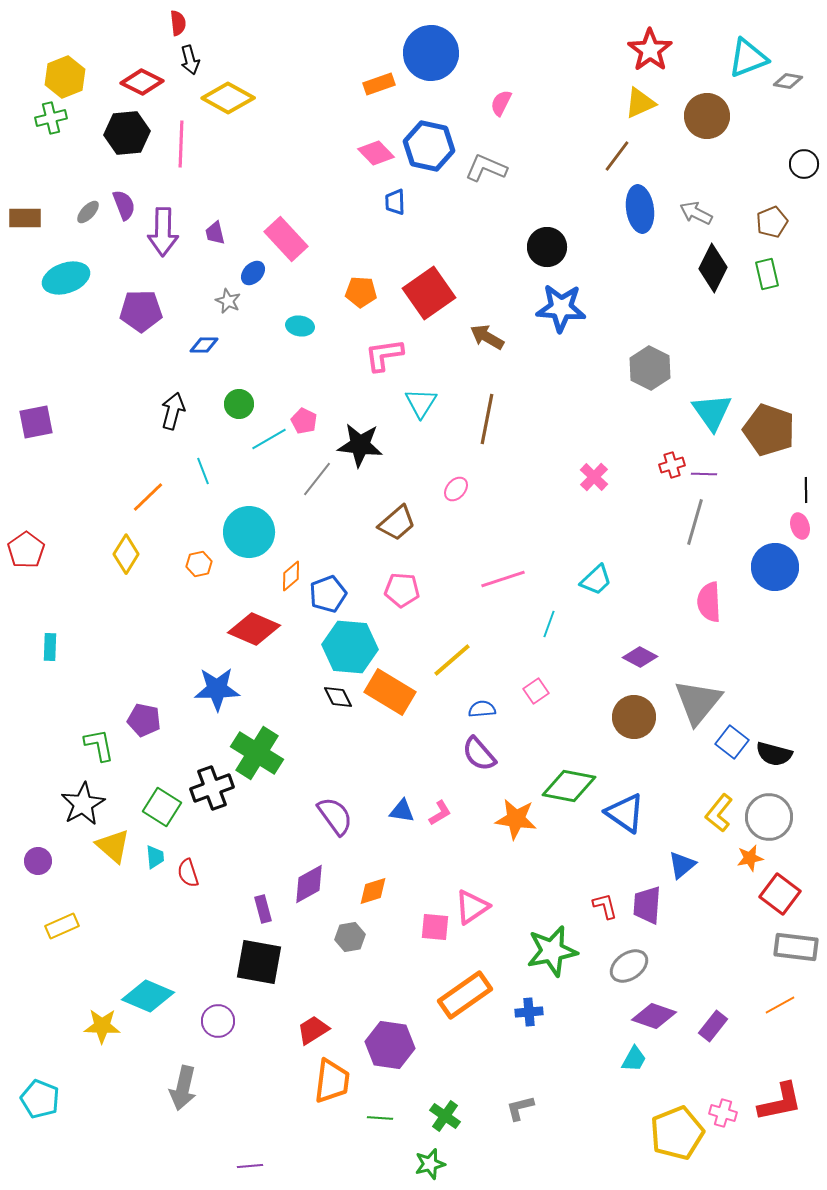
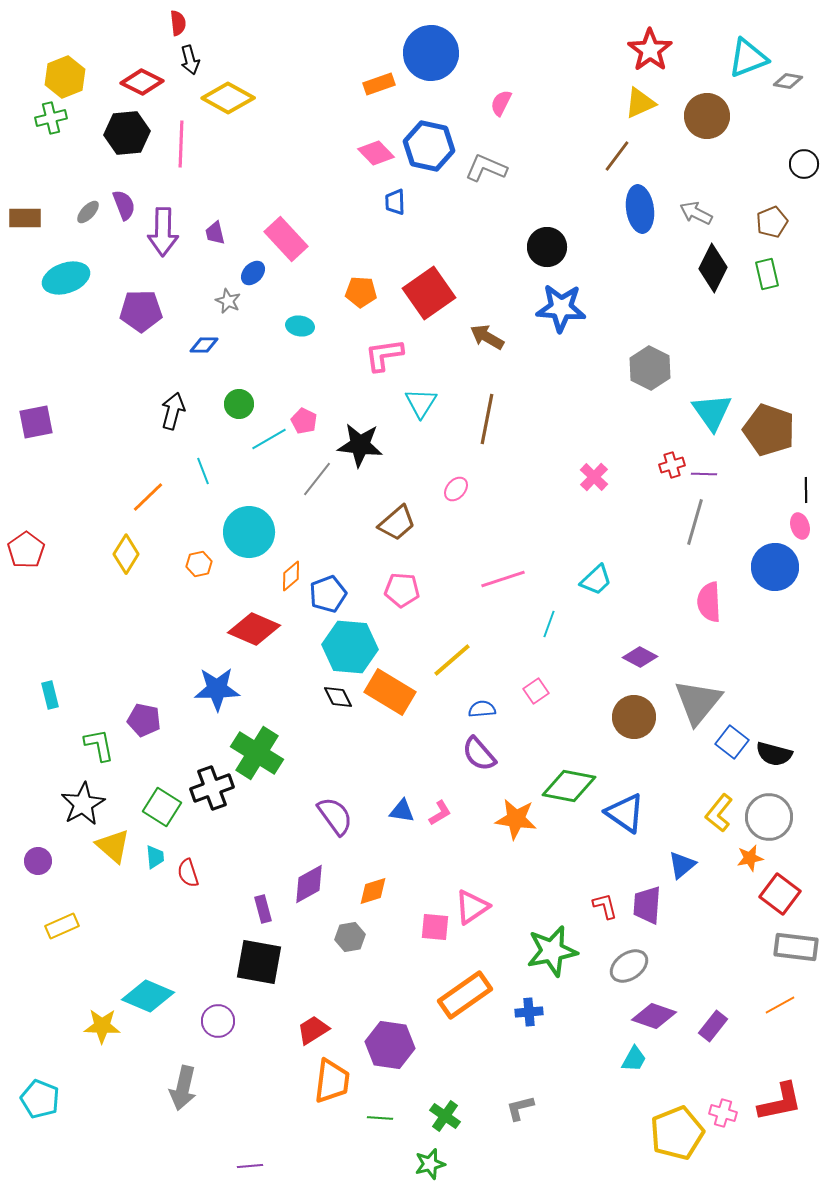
cyan rectangle at (50, 647): moved 48 px down; rotated 16 degrees counterclockwise
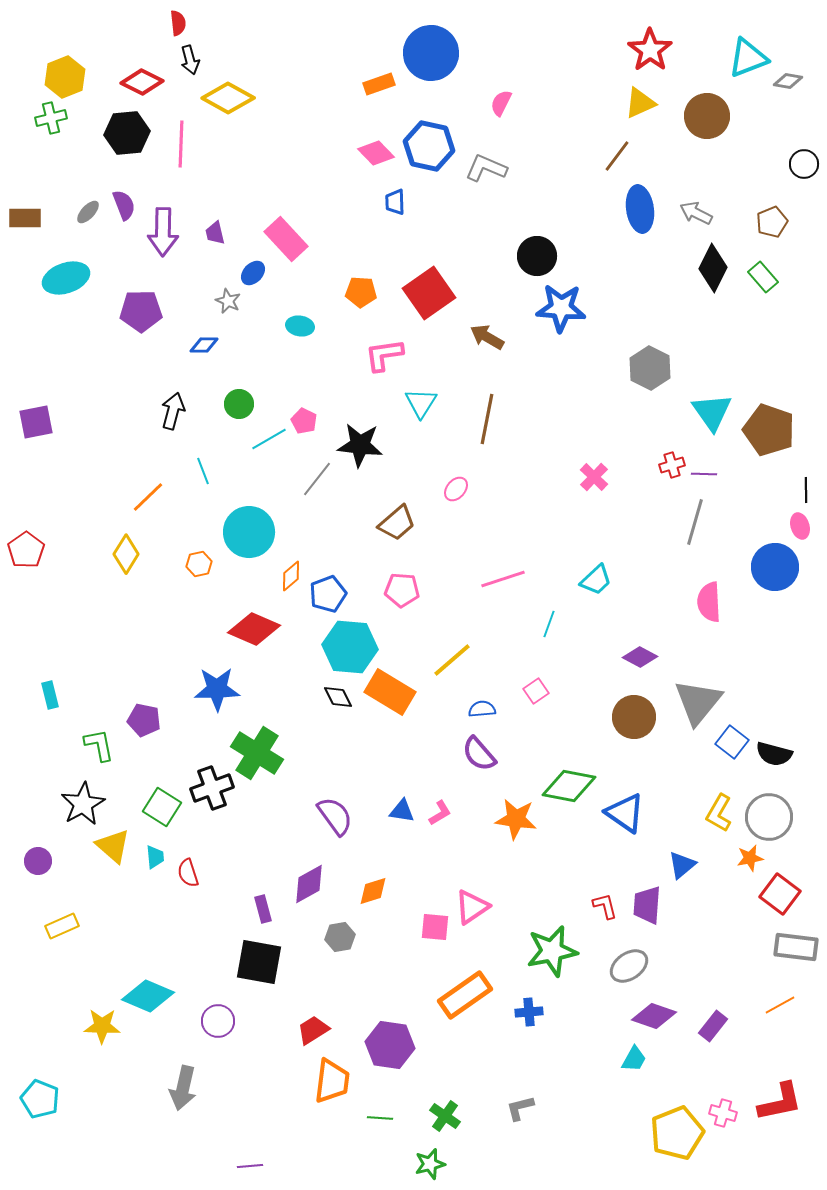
black circle at (547, 247): moved 10 px left, 9 px down
green rectangle at (767, 274): moved 4 px left, 3 px down; rotated 28 degrees counterclockwise
yellow L-shape at (719, 813): rotated 9 degrees counterclockwise
gray hexagon at (350, 937): moved 10 px left
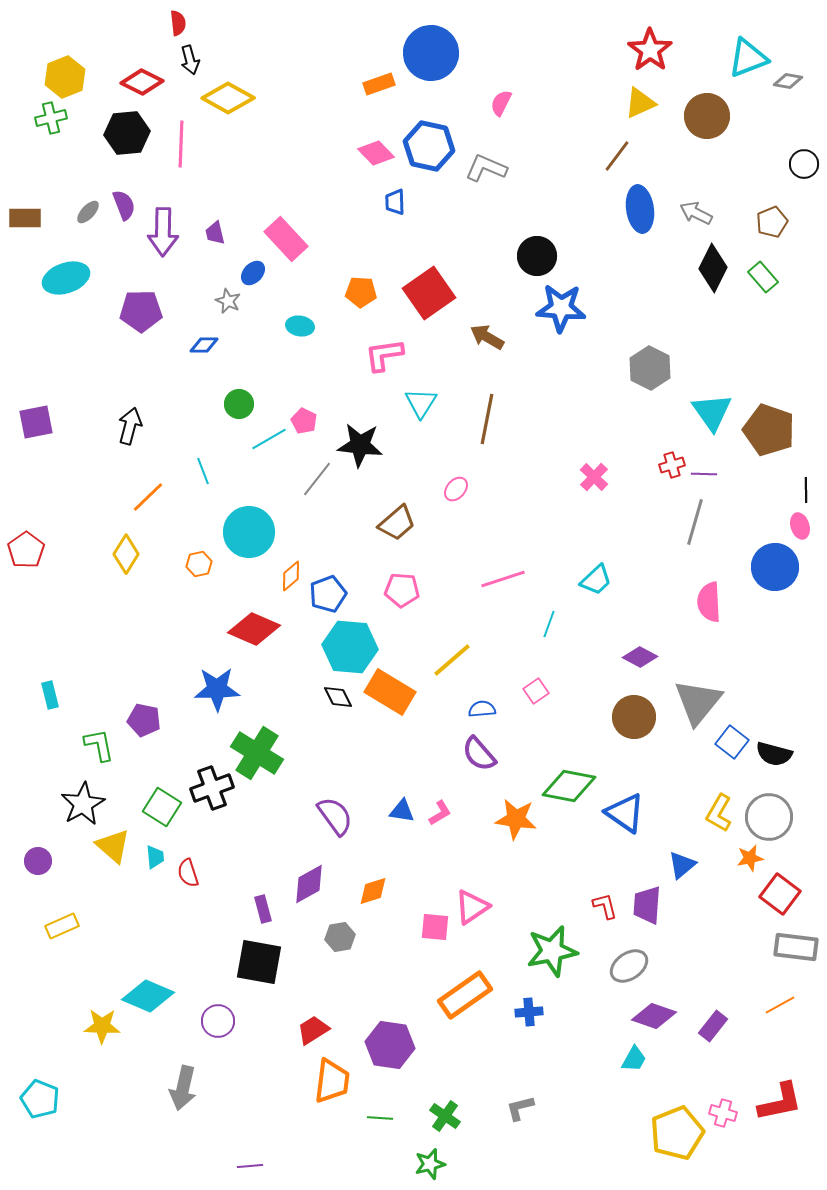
black arrow at (173, 411): moved 43 px left, 15 px down
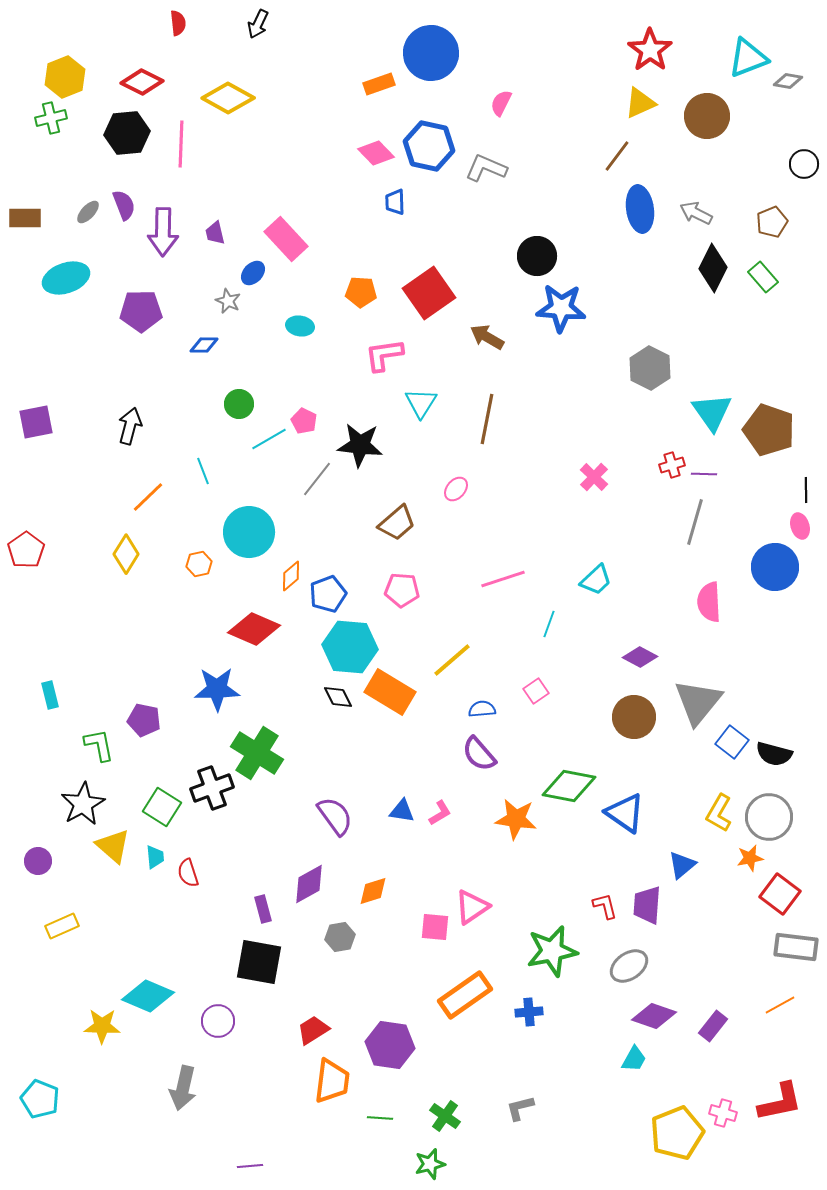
black arrow at (190, 60): moved 68 px right, 36 px up; rotated 40 degrees clockwise
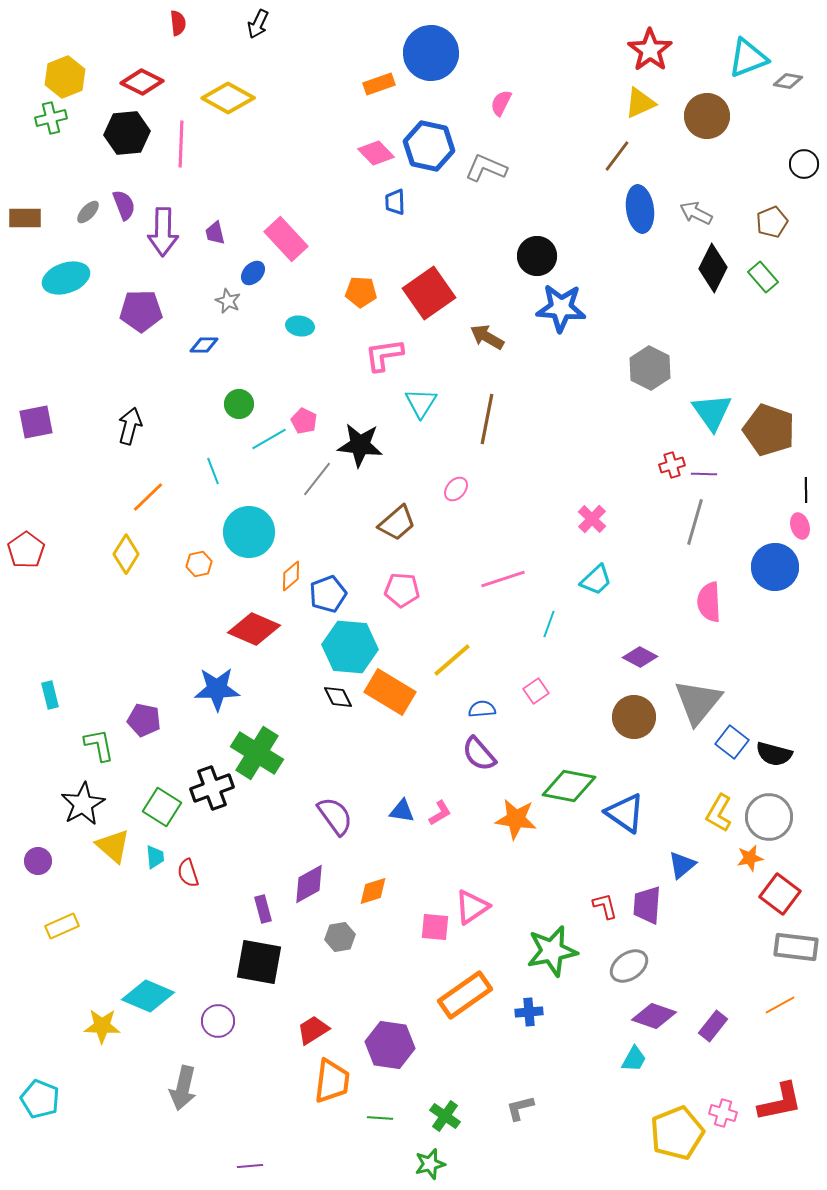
cyan line at (203, 471): moved 10 px right
pink cross at (594, 477): moved 2 px left, 42 px down
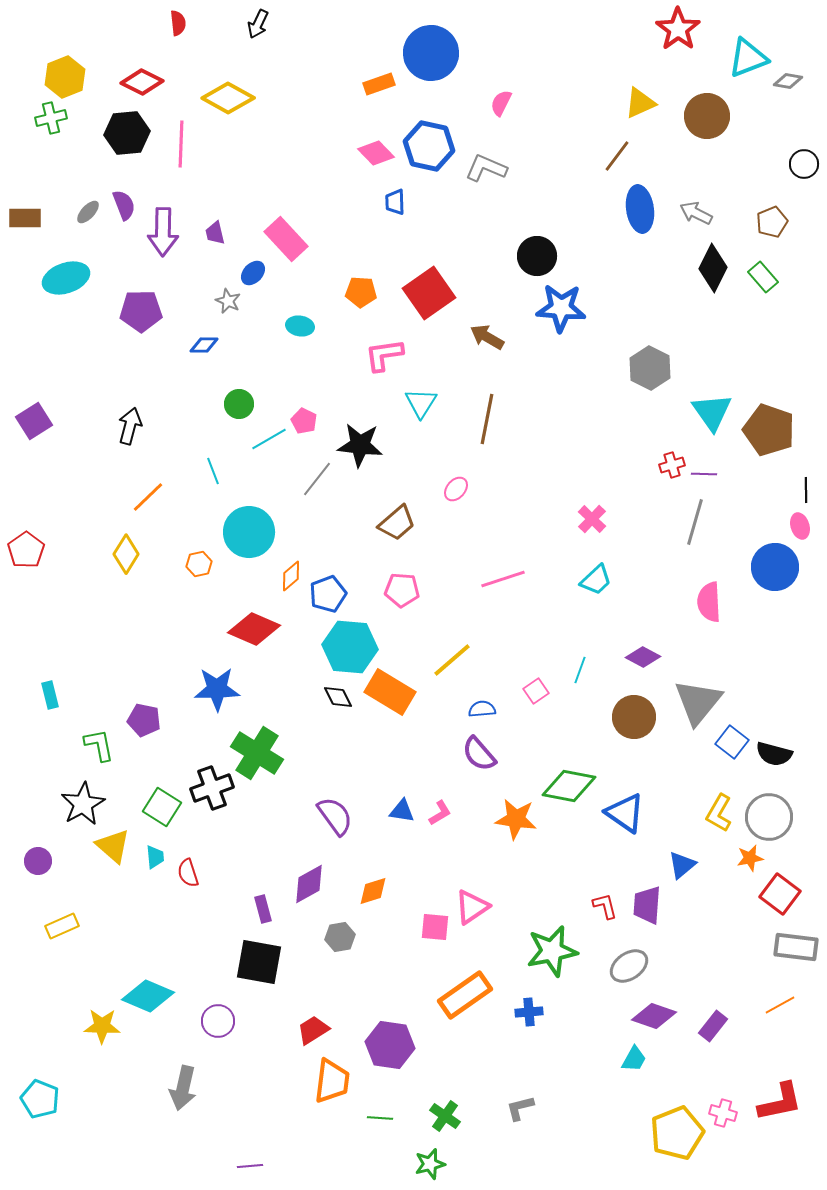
red star at (650, 50): moved 28 px right, 21 px up
purple square at (36, 422): moved 2 px left, 1 px up; rotated 21 degrees counterclockwise
cyan line at (549, 624): moved 31 px right, 46 px down
purple diamond at (640, 657): moved 3 px right
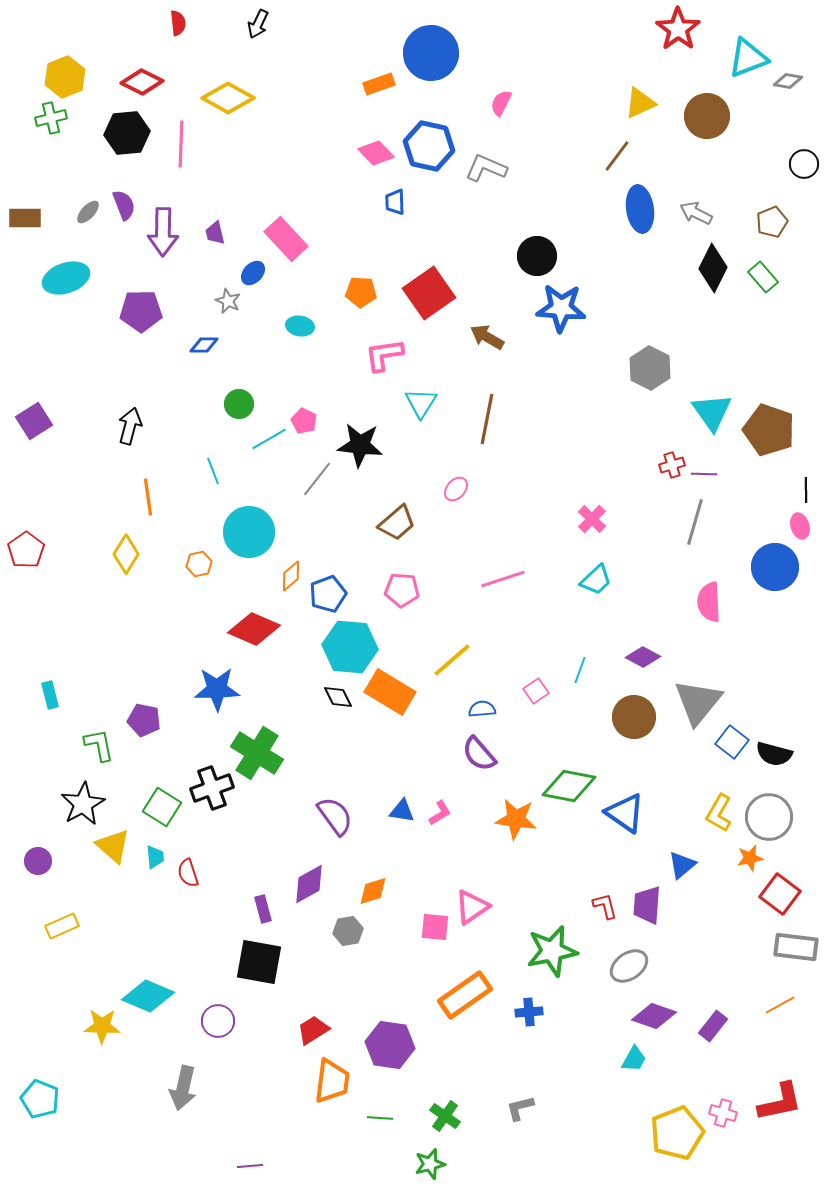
orange line at (148, 497): rotated 54 degrees counterclockwise
gray hexagon at (340, 937): moved 8 px right, 6 px up
